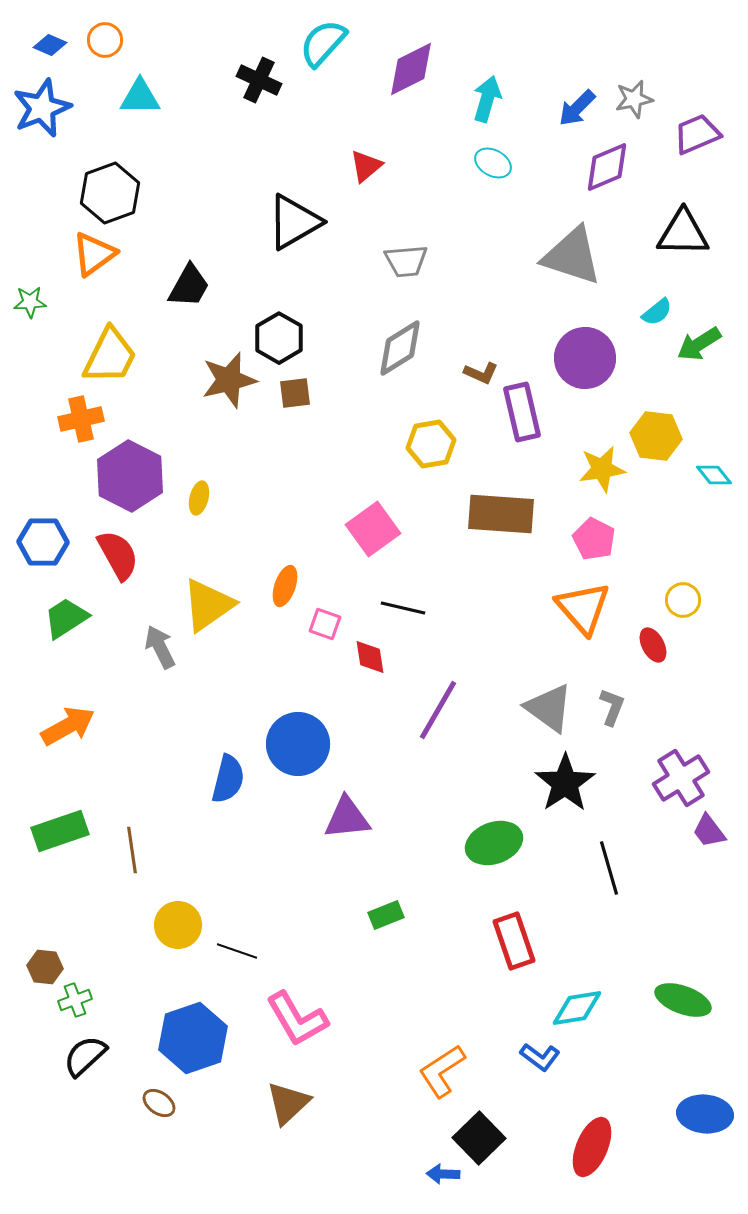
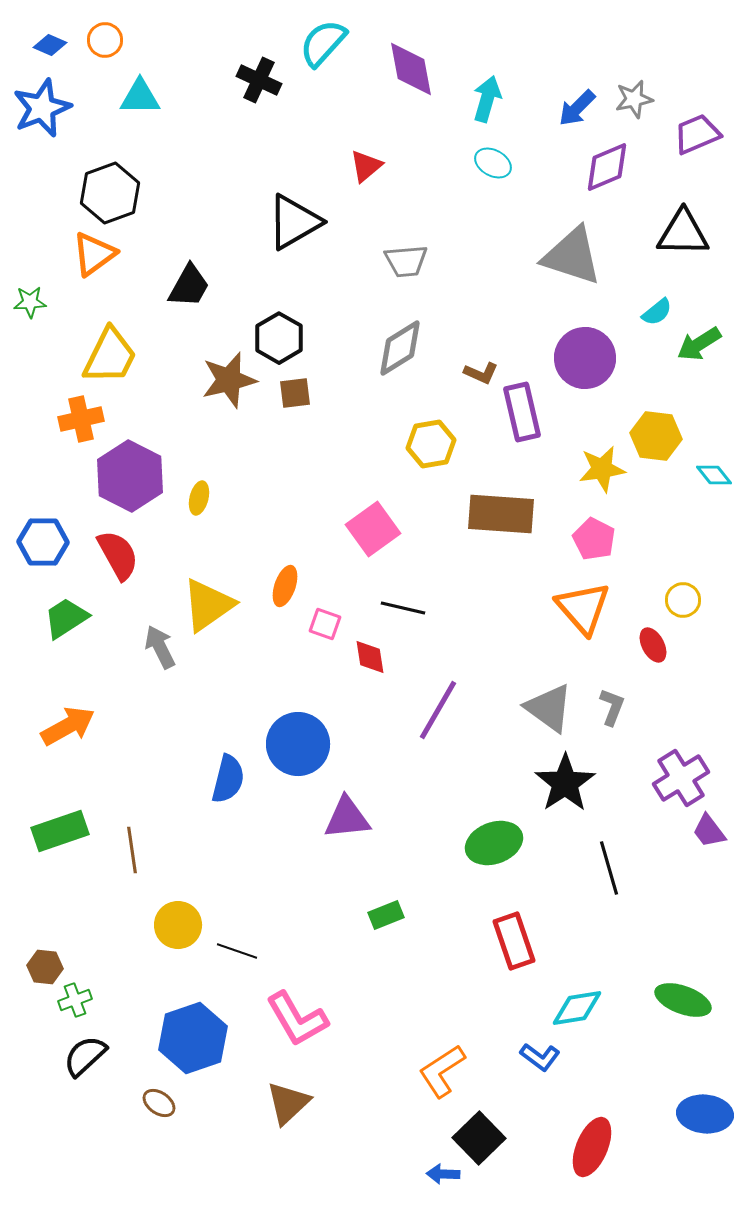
purple diamond at (411, 69): rotated 74 degrees counterclockwise
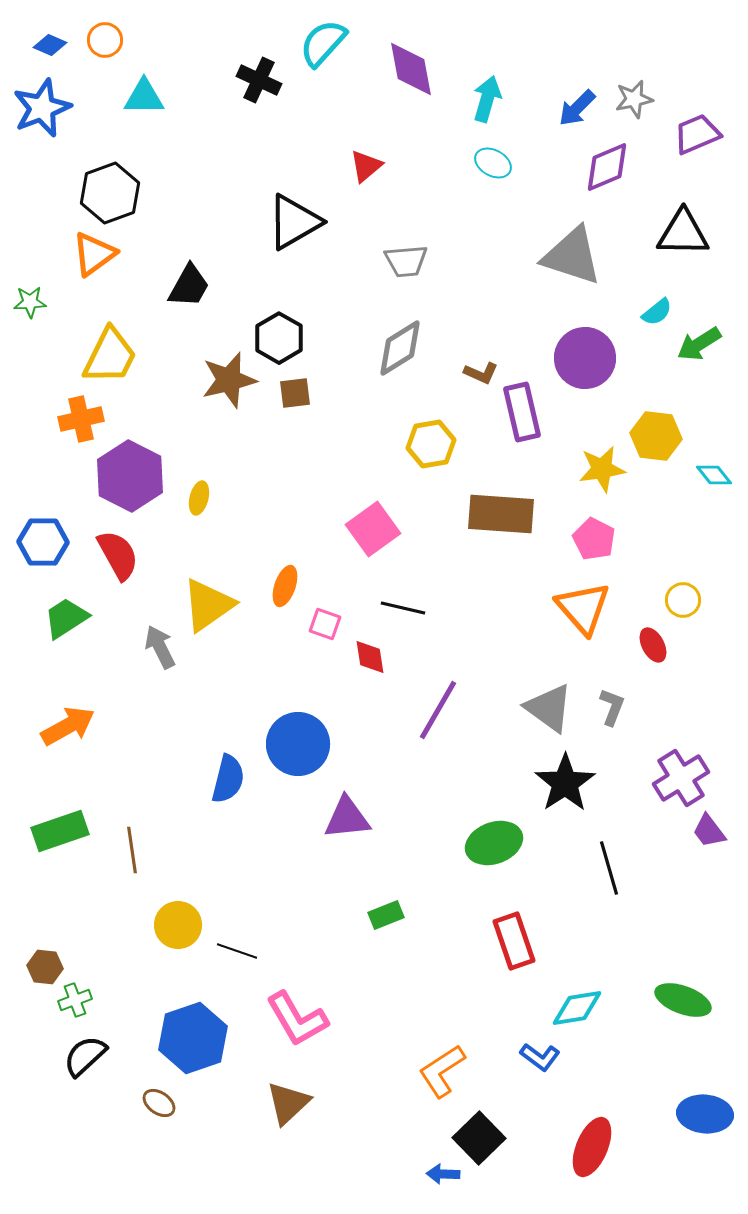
cyan triangle at (140, 97): moved 4 px right
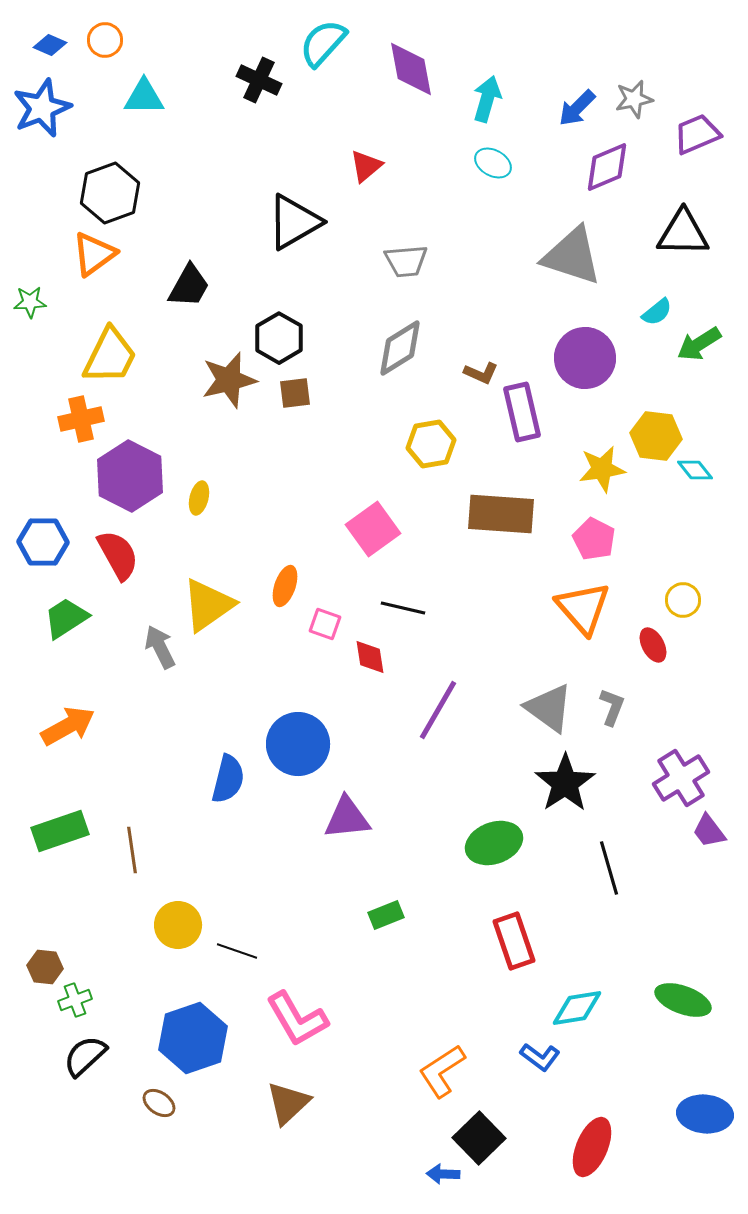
cyan diamond at (714, 475): moved 19 px left, 5 px up
